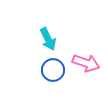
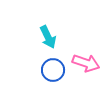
cyan arrow: moved 2 px up
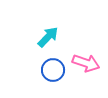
cyan arrow: rotated 110 degrees counterclockwise
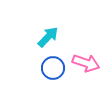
blue circle: moved 2 px up
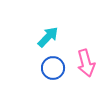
pink arrow: rotated 56 degrees clockwise
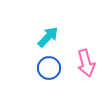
blue circle: moved 4 px left
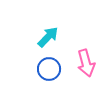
blue circle: moved 1 px down
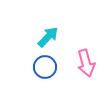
blue circle: moved 4 px left, 2 px up
